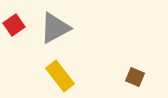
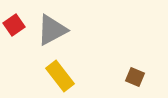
gray triangle: moved 3 px left, 2 px down
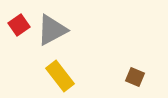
red square: moved 5 px right
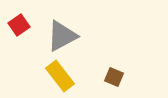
gray triangle: moved 10 px right, 6 px down
brown square: moved 21 px left
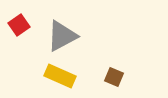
yellow rectangle: rotated 28 degrees counterclockwise
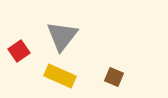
red square: moved 26 px down
gray triangle: rotated 24 degrees counterclockwise
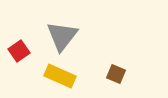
brown square: moved 2 px right, 3 px up
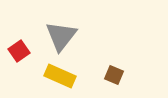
gray triangle: moved 1 px left
brown square: moved 2 px left, 1 px down
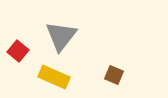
red square: moved 1 px left; rotated 15 degrees counterclockwise
yellow rectangle: moved 6 px left, 1 px down
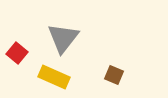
gray triangle: moved 2 px right, 2 px down
red square: moved 1 px left, 2 px down
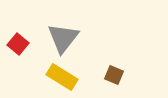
red square: moved 1 px right, 9 px up
yellow rectangle: moved 8 px right; rotated 8 degrees clockwise
